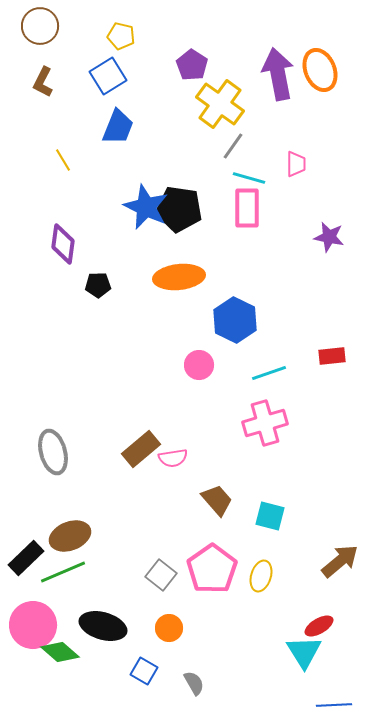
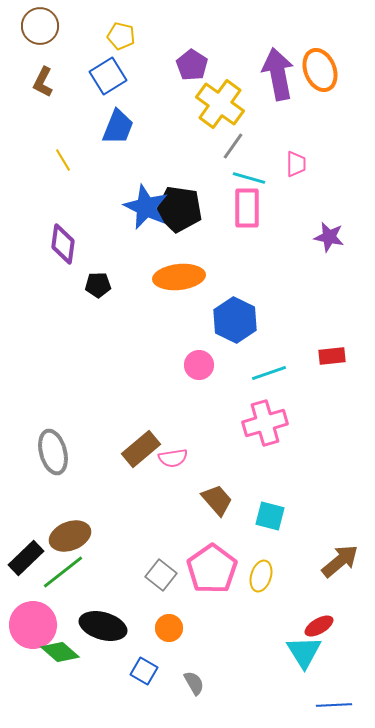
green line at (63, 572): rotated 15 degrees counterclockwise
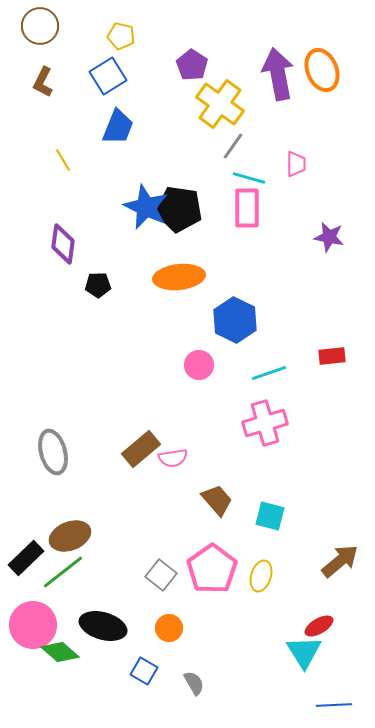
orange ellipse at (320, 70): moved 2 px right
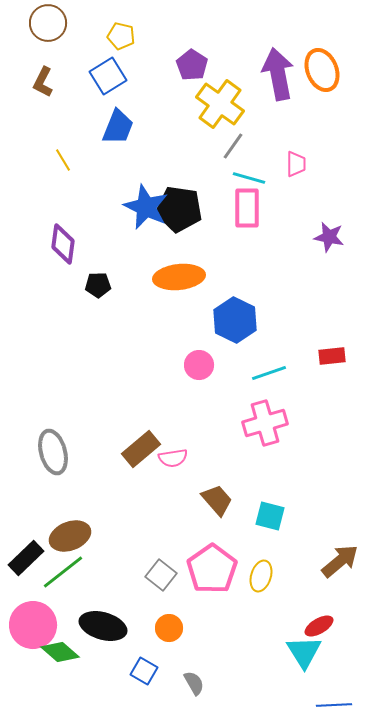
brown circle at (40, 26): moved 8 px right, 3 px up
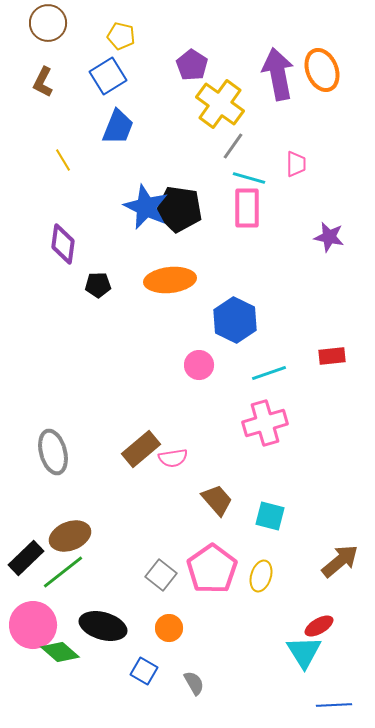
orange ellipse at (179, 277): moved 9 px left, 3 px down
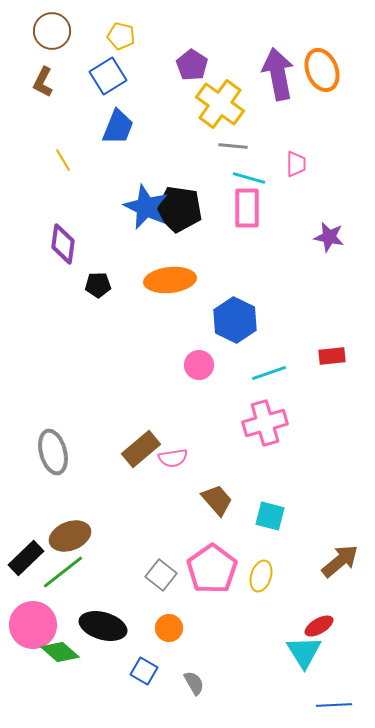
brown circle at (48, 23): moved 4 px right, 8 px down
gray line at (233, 146): rotated 60 degrees clockwise
